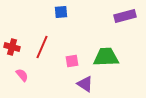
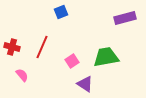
blue square: rotated 16 degrees counterclockwise
purple rectangle: moved 2 px down
green trapezoid: rotated 8 degrees counterclockwise
pink square: rotated 24 degrees counterclockwise
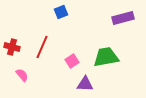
purple rectangle: moved 2 px left
purple triangle: rotated 30 degrees counterclockwise
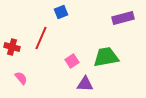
red line: moved 1 px left, 9 px up
pink semicircle: moved 1 px left, 3 px down
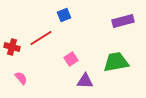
blue square: moved 3 px right, 3 px down
purple rectangle: moved 3 px down
red line: rotated 35 degrees clockwise
green trapezoid: moved 10 px right, 5 px down
pink square: moved 1 px left, 2 px up
purple triangle: moved 3 px up
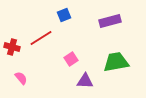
purple rectangle: moved 13 px left
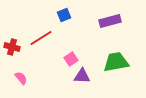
purple triangle: moved 3 px left, 5 px up
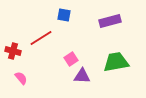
blue square: rotated 32 degrees clockwise
red cross: moved 1 px right, 4 px down
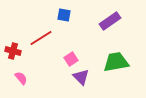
purple rectangle: rotated 20 degrees counterclockwise
purple triangle: moved 1 px left, 1 px down; rotated 42 degrees clockwise
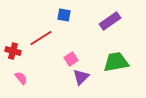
purple triangle: rotated 30 degrees clockwise
